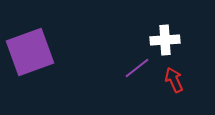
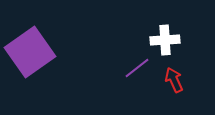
purple square: rotated 15 degrees counterclockwise
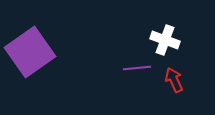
white cross: rotated 24 degrees clockwise
purple line: rotated 32 degrees clockwise
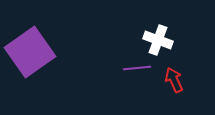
white cross: moved 7 px left
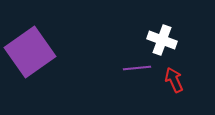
white cross: moved 4 px right
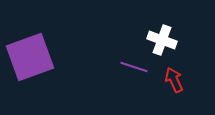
purple square: moved 5 px down; rotated 15 degrees clockwise
purple line: moved 3 px left, 1 px up; rotated 24 degrees clockwise
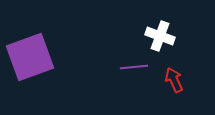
white cross: moved 2 px left, 4 px up
purple line: rotated 24 degrees counterclockwise
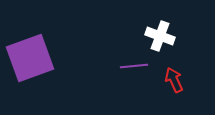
purple square: moved 1 px down
purple line: moved 1 px up
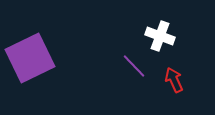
purple square: rotated 6 degrees counterclockwise
purple line: rotated 52 degrees clockwise
